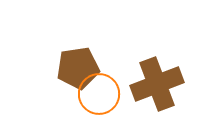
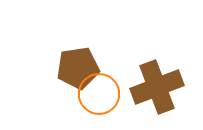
brown cross: moved 3 px down
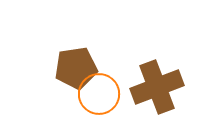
brown pentagon: moved 2 px left
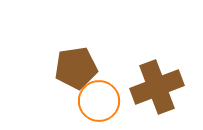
orange circle: moved 7 px down
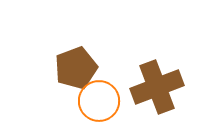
brown pentagon: rotated 12 degrees counterclockwise
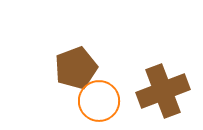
brown cross: moved 6 px right, 4 px down
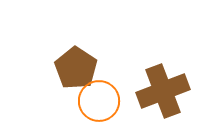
brown pentagon: rotated 18 degrees counterclockwise
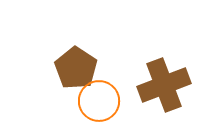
brown cross: moved 1 px right, 6 px up
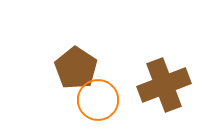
orange circle: moved 1 px left, 1 px up
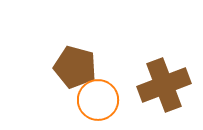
brown pentagon: moved 1 px left, 1 px up; rotated 18 degrees counterclockwise
